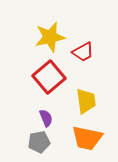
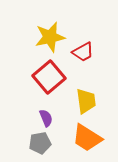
orange trapezoid: rotated 20 degrees clockwise
gray pentagon: moved 1 px right, 1 px down
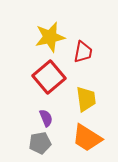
red trapezoid: rotated 50 degrees counterclockwise
yellow trapezoid: moved 2 px up
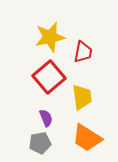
yellow trapezoid: moved 4 px left, 2 px up
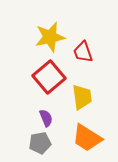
red trapezoid: rotated 150 degrees clockwise
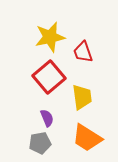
purple semicircle: moved 1 px right
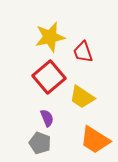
yellow trapezoid: rotated 132 degrees clockwise
orange trapezoid: moved 8 px right, 2 px down
gray pentagon: rotated 30 degrees clockwise
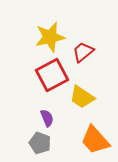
red trapezoid: rotated 70 degrees clockwise
red square: moved 3 px right, 2 px up; rotated 12 degrees clockwise
orange trapezoid: rotated 16 degrees clockwise
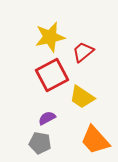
purple semicircle: rotated 96 degrees counterclockwise
gray pentagon: rotated 10 degrees counterclockwise
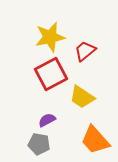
red trapezoid: moved 2 px right, 1 px up
red square: moved 1 px left, 1 px up
purple semicircle: moved 2 px down
gray pentagon: moved 1 px left, 1 px down
